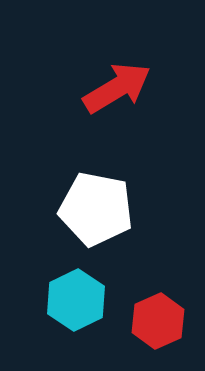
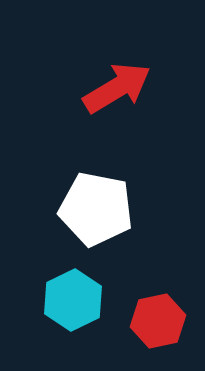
cyan hexagon: moved 3 px left
red hexagon: rotated 12 degrees clockwise
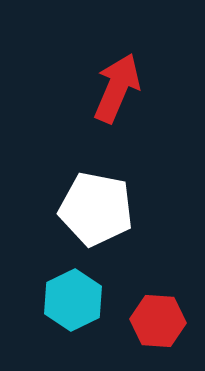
red arrow: rotated 36 degrees counterclockwise
red hexagon: rotated 16 degrees clockwise
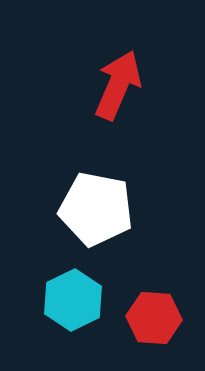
red arrow: moved 1 px right, 3 px up
red hexagon: moved 4 px left, 3 px up
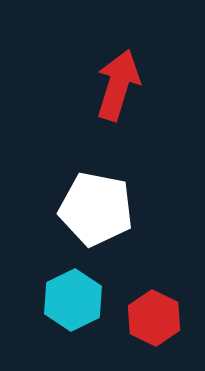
red arrow: rotated 6 degrees counterclockwise
red hexagon: rotated 22 degrees clockwise
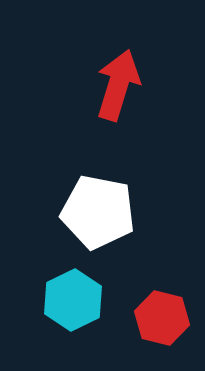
white pentagon: moved 2 px right, 3 px down
red hexagon: moved 8 px right; rotated 12 degrees counterclockwise
